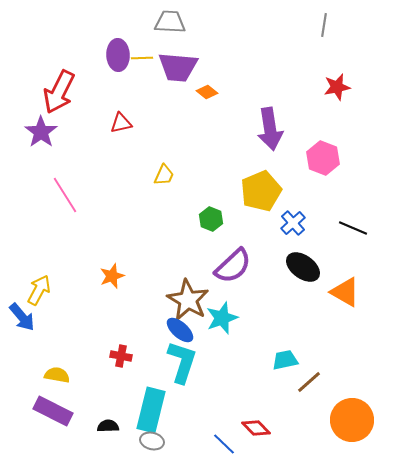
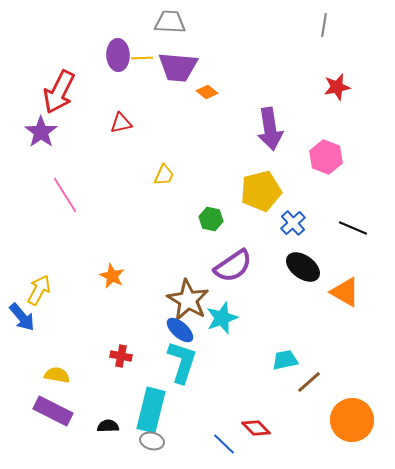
pink hexagon: moved 3 px right, 1 px up
yellow pentagon: rotated 9 degrees clockwise
green hexagon: rotated 10 degrees counterclockwise
purple semicircle: rotated 9 degrees clockwise
orange star: rotated 25 degrees counterclockwise
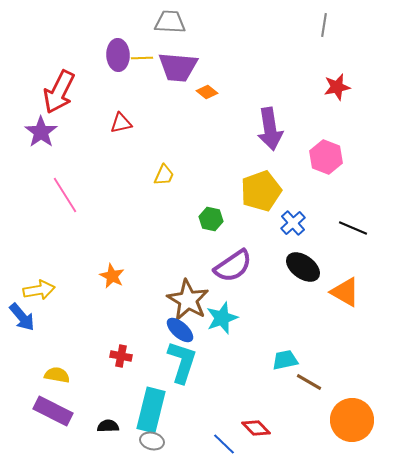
yellow pentagon: rotated 6 degrees counterclockwise
yellow arrow: rotated 52 degrees clockwise
brown line: rotated 72 degrees clockwise
